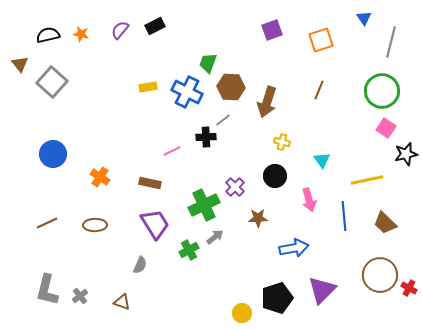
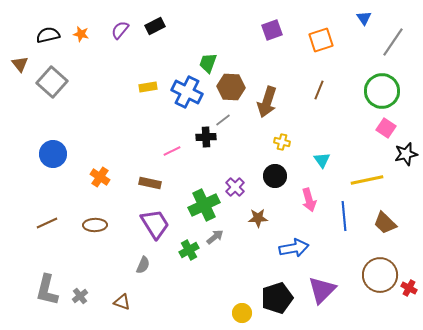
gray line at (391, 42): moved 2 px right; rotated 20 degrees clockwise
gray semicircle at (140, 265): moved 3 px right
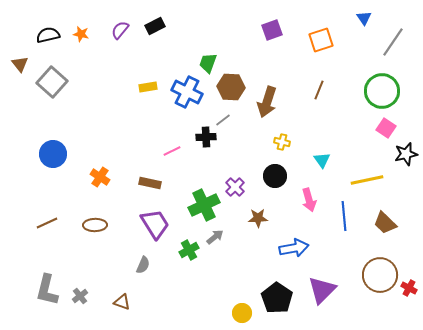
black pentagon at (277, 298): rotated 20 degrees counterclockwise
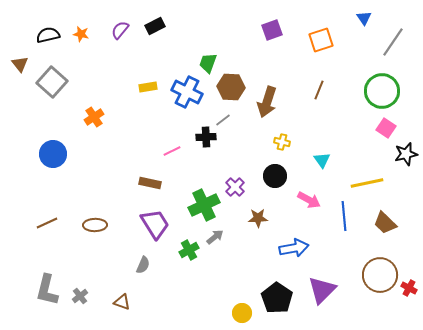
orange cross at (100, 177): moved 6 px left, 60 px up; rotated 24 degrees clockwise
yellow line at (367, 180): moved 3 px down
pink arrow at (309, 200): rotated 45 degrees counterclockwise
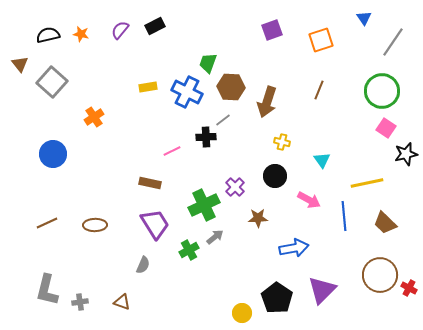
gray cross at (80, 296): moved 6 px down; rotated 28 degrees clockwise
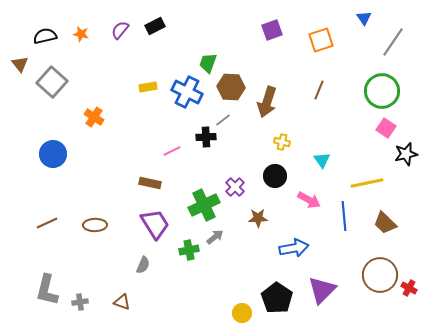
black semicircle at (48, 35): moved 3 px left, 1 px down
orange cross at (94, 117): rotated 24 degrees counterclockwise
green cross at (189, 250): rotated 18 degrees clockwise
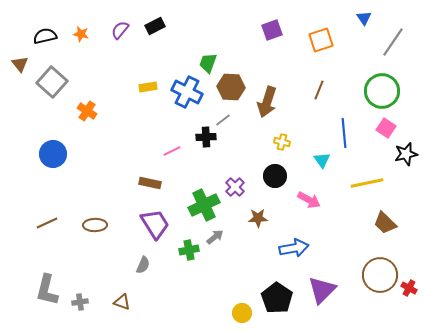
orange cross at (94, 117): moved 7 px left, 6 px up
blue line at (344, 216): moved 83 px up
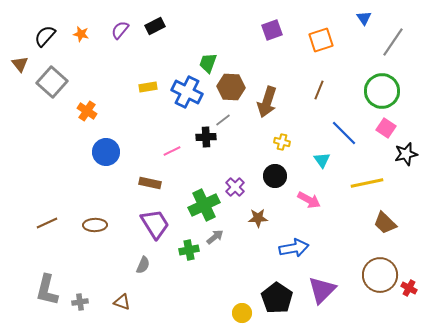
black semicircle at (45, 36): rotated 35 degrees counterclockwise
blue line at (344, 133): rotated 40 degrees counterclockwise
blue circle at (53, 154): moved 53 px right, 2 px up
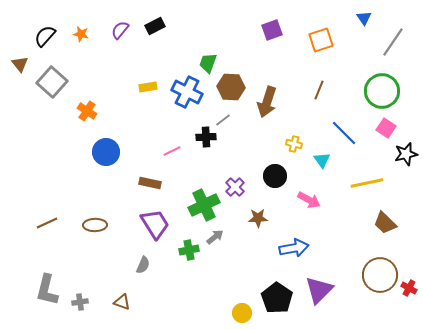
yellow cross at (282, 142): moved 12 px right, 2 px down
purple triangle at (322, 290): moved 3 px left
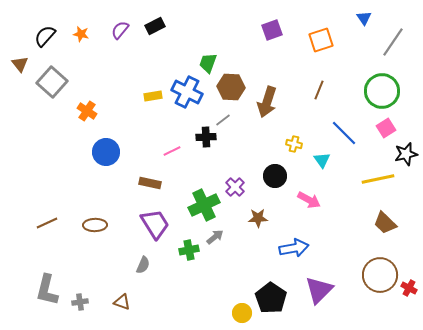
yellow rectangle at (148, 87): moved 5 px right, 9 px down
pink square at (386, 128): rotated 24 degrees clockwise
yellow line at (367, 183): moved 11 px right, 4 px up
black pentagon at (277, 298): moved 6 px left
